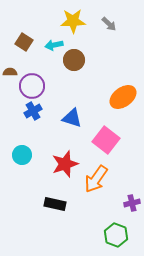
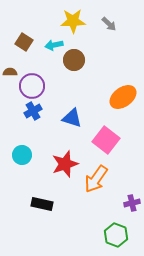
black rectangle: moved 13 px left
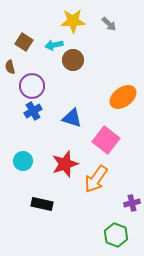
brown circle: moved 1 px left
brown semicircle: moved 5 px up; rotated 104 degrees counterclockwise
cyan circle: moved 1 px right, 6 px down
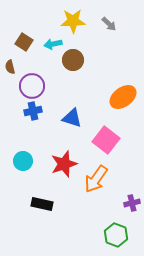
cyan arrow: moved 1 px left, 1 px up
blue cross: rotated 18 degrees clockwise
red star: moved 1 px left
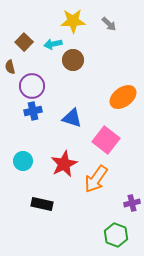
brown square: rotated 12 degrees clockwise
red star: rotated 8 degrees counterclockwise
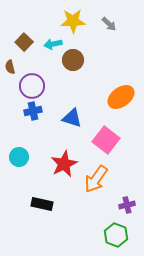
orange ellipse: moved 2 px left
cyan circle: moved 4 px left, 4 px up
purple cross: moved 5 px left, 2 px down
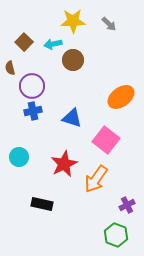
brown semicircle: moved 1 px down
purple cross: rotated 14 degrees counterclockwise
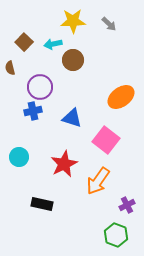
purple circle: moved 8 px right, 1 px down
orange arrow: moved 2 px right, 2 px down
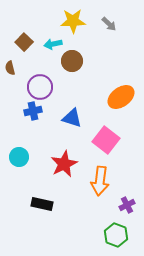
brown circle: moved 1 px left, 1 px down
orange arrow: moved 2 px right; rotated 28 degrees counterclockwise
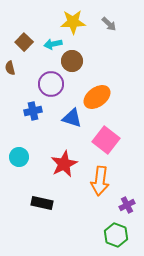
yellow star: moved 1 px down
purple circle: moved 11 px right, 3 px up
orange ellipse: moved 24 px left
black rectangle: moved 1 px up
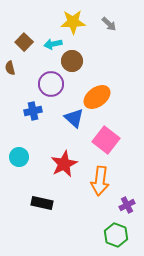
blue triangle: moved 2 px right; rotated 25 degrees clockwise
